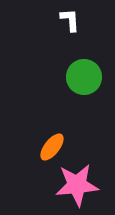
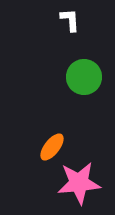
pink star: moved 2 px right, 2 px up
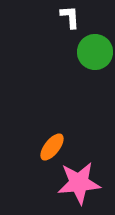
white L-shape: moved 3 px up
green circle: moved 11 px right, 25 px up
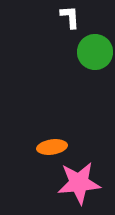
orange ellipse: rotated 44 degrees clockwise
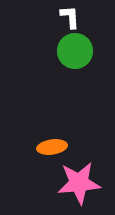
green circle: moved 20 px left, 1 px up
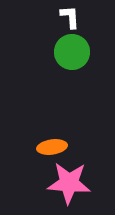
green circle: moved 3 px left, 1 px down
pink star: moved 10 px left; rotated 9 degrees clockwise
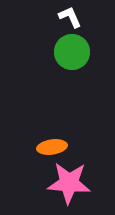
white L-shape: rotated 20 degrees counterclockwise
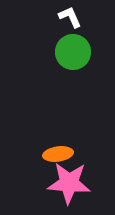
green circle: moved 1 px right
orange ellipse: moved 6 px right, 7 px down
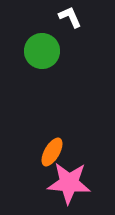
green circle: moved 31 px left, 1 px up
orange ellipse: moved 6 px left, 2 px up; rotated 52 degrees counterclockwise
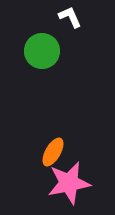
orange ellipse: moved 1 px right
pink star: rotated 15 degrees counterclockwise
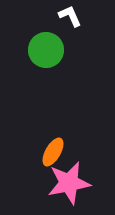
white L-shape: moved 1 px up
green circle: moved 4 px right, 1 px up
